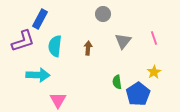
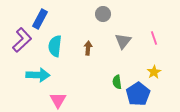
purple L-shape: moved 1 px left, 1 px up; rotated 25 degrees counterclockwise
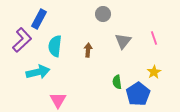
blue rectangle: moved 1 px left
brown arrow: moved 2 px down
cyan arrow: moved 3 px up; rotated 15 degrees counterclockwise
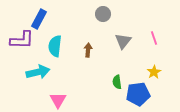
purple L-shape: rotated 45 degrees clockwise
blue pentagon: rotated 25 degrees clockwise
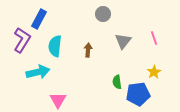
purple L-shape: rotated 60 degrees counterclockwise
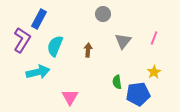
pink line: rotated 40 degrees clockwise
cyan semicircle: rotated 15 degrees clockwise
pink triangle: moved 12 px right, 3 px up
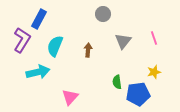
pink line: rotated 40 degrees counterclockwise
yellow star: rotated 16 degrees clockwise
pink triangle: rotated 12 degrees clockwise
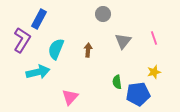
cyan semicircle: moved 1 px right, 3 px down
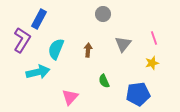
gray triangle: moved 3 px down
yellow star: moved 2 px left, 9 px up
green semicircle: moved 13 px left, 1 px up; rotated 16 degrees counterclockwise
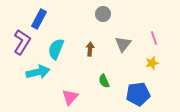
purple L-shape: moved 2 px down
brown arrow: moved 2 px right, 1 px up
